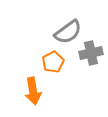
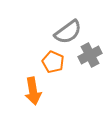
gray cross: moved 1 px left, 2 px down; rotated 15 degrees counterclockwise
orange pentagon: rotated 20 degrees counterclockwise
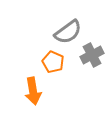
gray cross: moved 2 px right
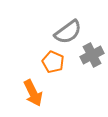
orange arrow: moved 2 px down; rotated 16 degrees counterclockwise
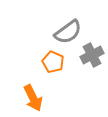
orange arrow: moved 5 px down
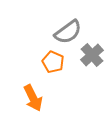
gray cross: rotated 15 degrees counterclockwise
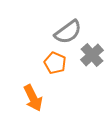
orange pentagon: moved 2 px right, 1 px down
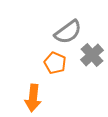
orange arrow: rotated 32 degrees clockwise
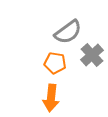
orange pentagon: rotated 15 degrees counterclockwise
orange arrow: moved 18 px right
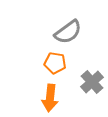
gray cross: moved 27 px down
orange arrow: moved 1 px left
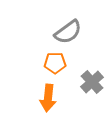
orange pentagon: rotated 10 degrees counterclockwise
orange arrow: moved 2 px left
